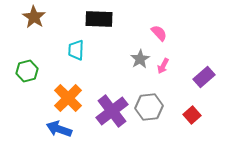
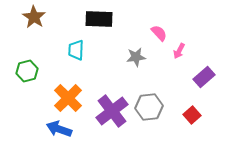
gray star: moved 4 px left, 2 px up; rotated 24 degrees clockwise
pink arrow: moved 16 px right, 15 px up
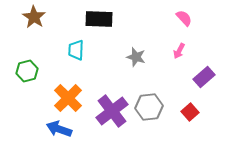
pink semicircle: moved 25 px right, 15 px up
gray star: rotated 24 degrees clockwise
red square: moved 2 px left, 3 px up
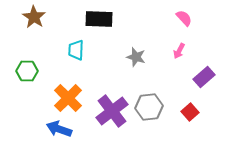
green hexagon: rotated 15 degrees clockwise
